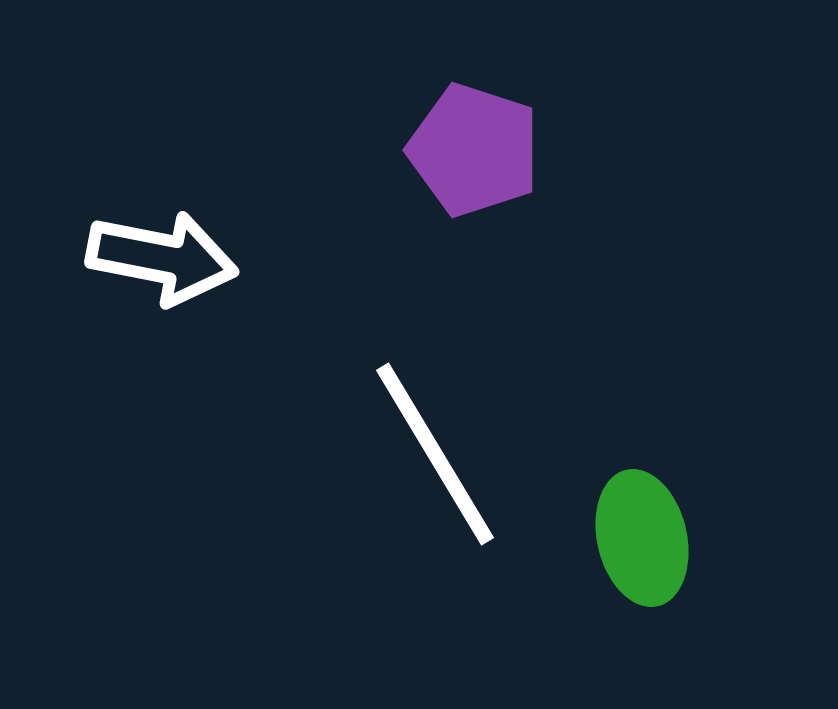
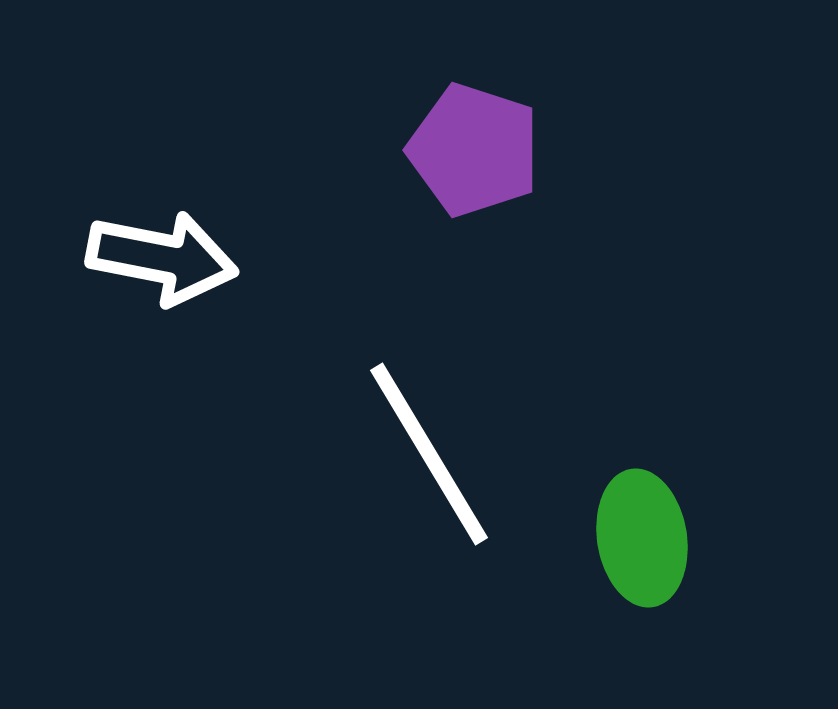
white line: moved 6 px left
green ellipse: rotated 4 degrees clockwise
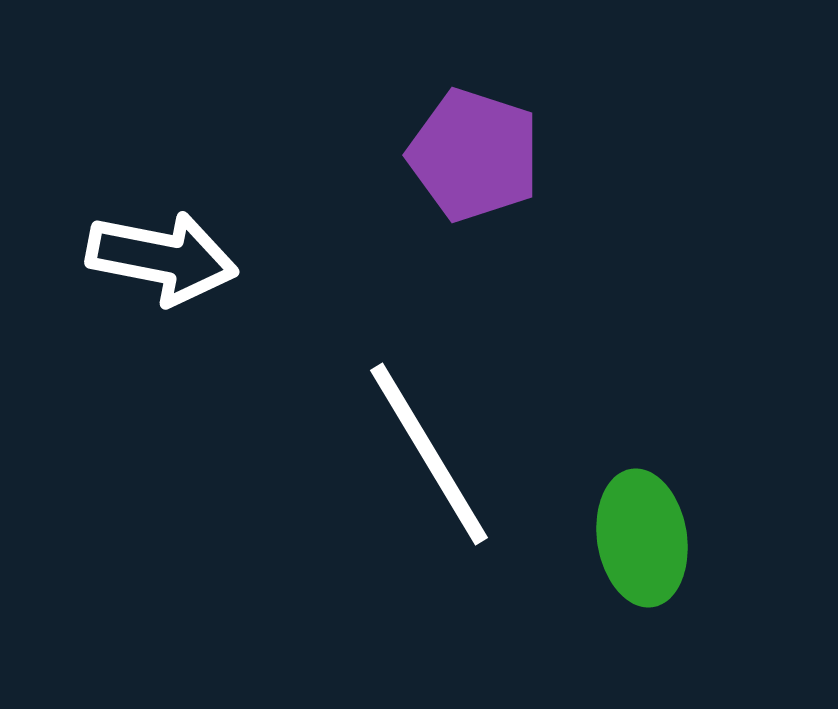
purple pentagon: moved 5 px down
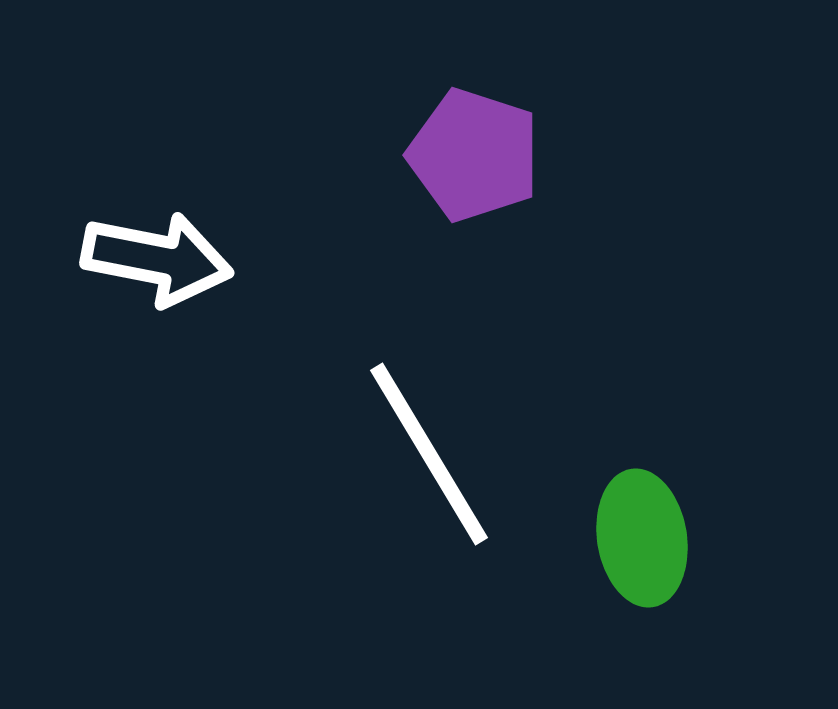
white arrow: moved 5 px left, 1 px down
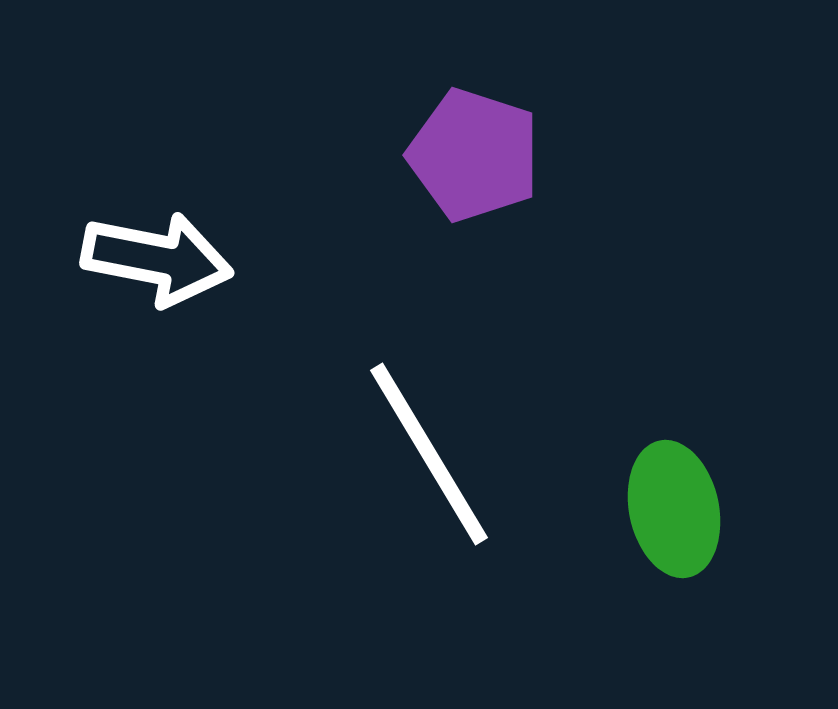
green ellipse: moved 32 px right, 29 px up; rotated 3 degrees counterclockwise
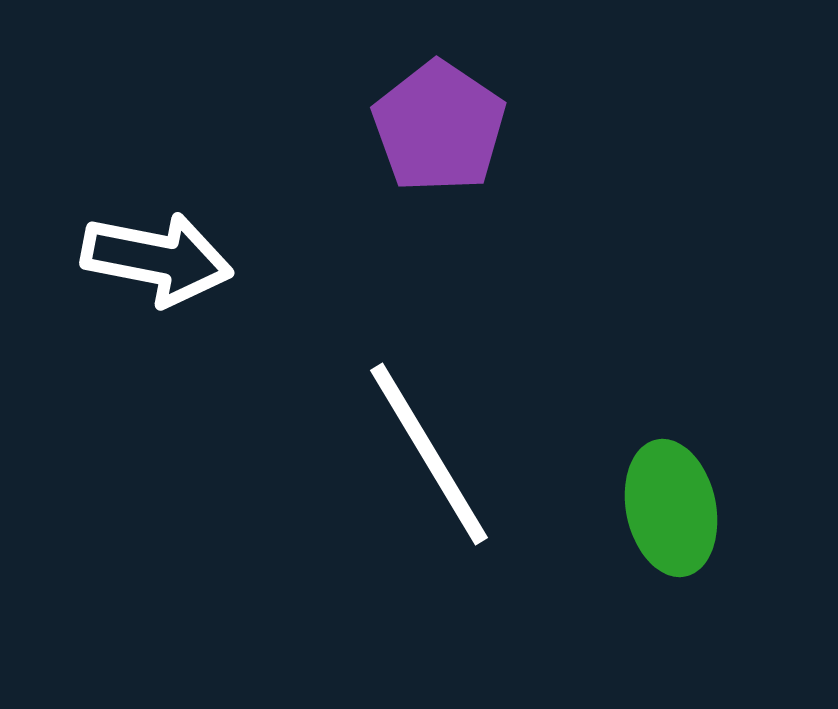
purple pentagon: moved 35 px left, 28 px up; rotated 16 degrees clockwise
green ellipse: moved 3 px left, 1 px up
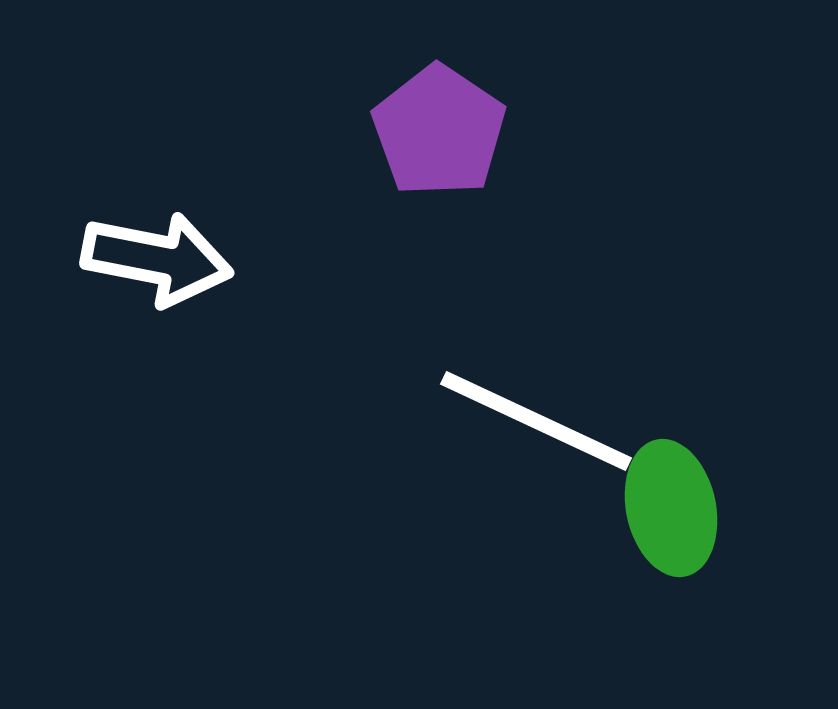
purple pentagon: moved 4 px down
white line: moved 107 px right, 33 px up; rotated 34 degrees counterclockwise
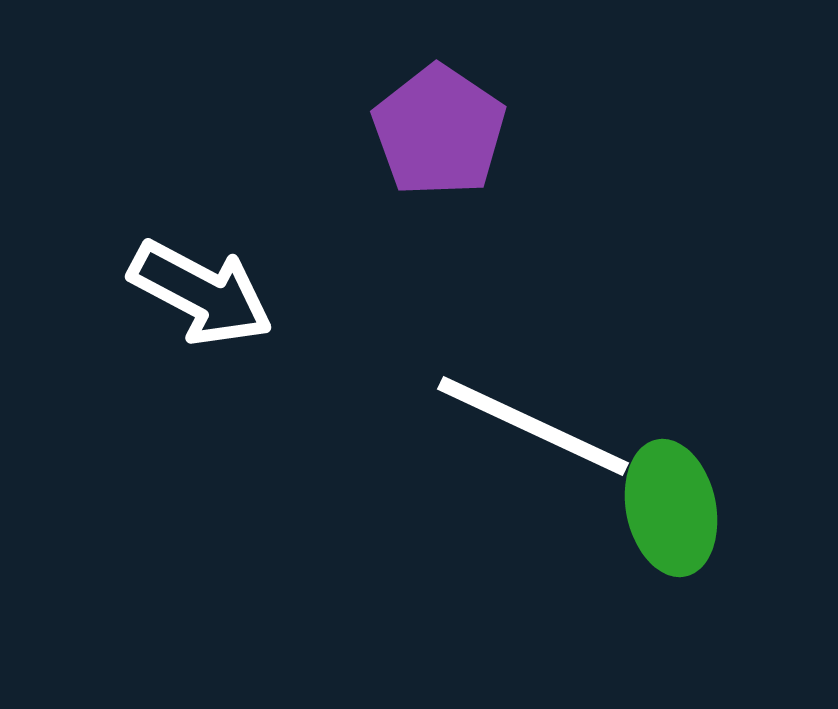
white arrow: moved 44 px right, 34 px down; rotated 17 degrees clockwise
white line: moved 3 px left, 5 px down
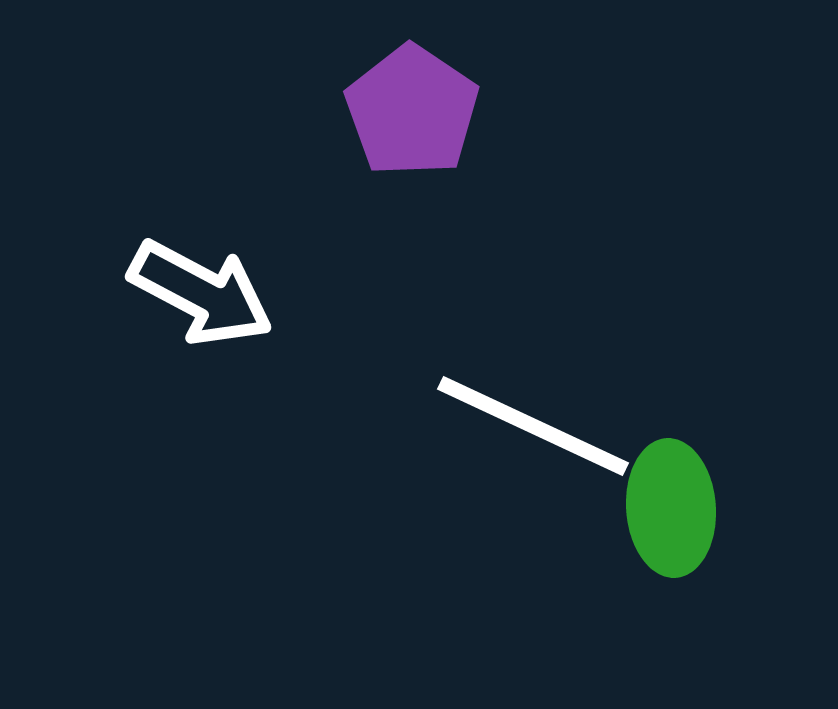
purple pentagon: moved 27 px left, 20 px up
green ellipse: rotated 8 degrees clockwise
